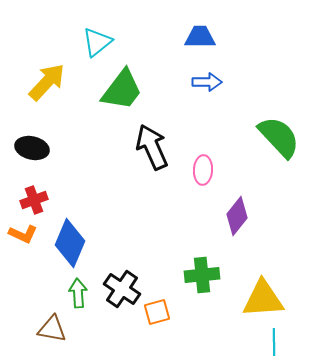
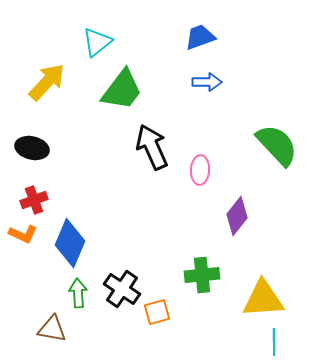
blue trapezoid: rotated 20 degrees counterclockwise
green semicircle: moved 2 px left, 8 px down
pink ellipse: moved 3 px left
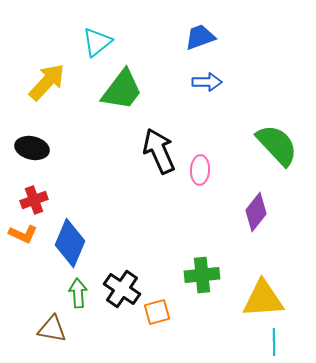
black arrow: moved 7 px right, 4 px down
purple diamond: moved 19 px right, 4 px up
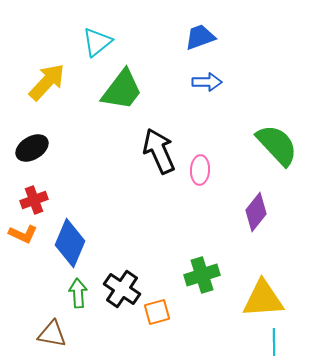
black ellipse: rotated 44 degrees counterclockwise
green cross: rotated 12 degrees counterclockwise
brown triangle: moved 5 px down
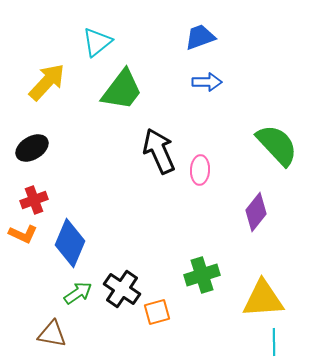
green arrow: rotated 60 degrees clockwise
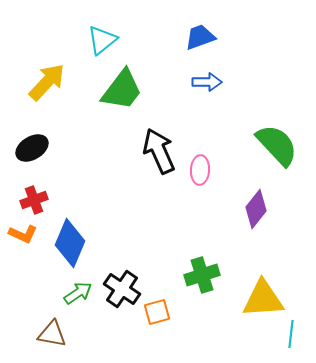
cyan triangle: moved 5 px right, 2 px up
purple diamond: moved 3 px up
cyan line: moved 17 px right, 8 px up; rotated 8 degrees clockwise
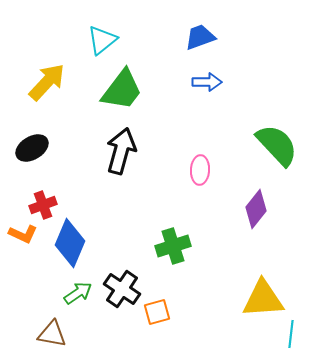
black arrow: moved 38 px left; rotated 39 degrees clockwise
red cross: moved 9 px right, 5 px down
green cross: moved 29 px left, 29 px up
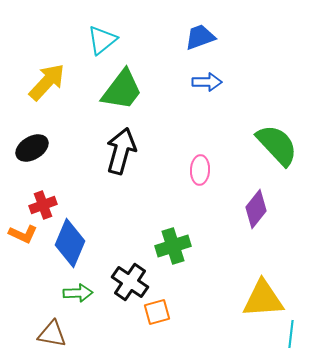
black cross: moved 8 px right, 7 px up
green arrow: rotated 32 degrees clockwise
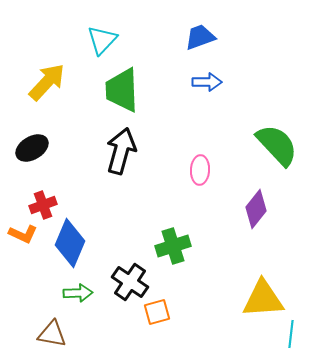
cyan triangle: rotated 8 degrees counterclockwise
green trapezoid: rotated 141 degrees clockwise
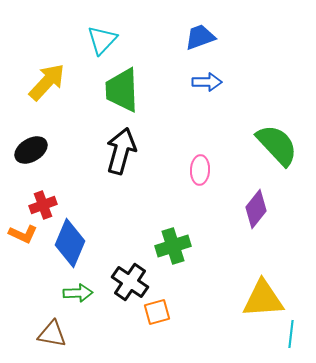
black ellipse: moved 1 px left, 2 px down
